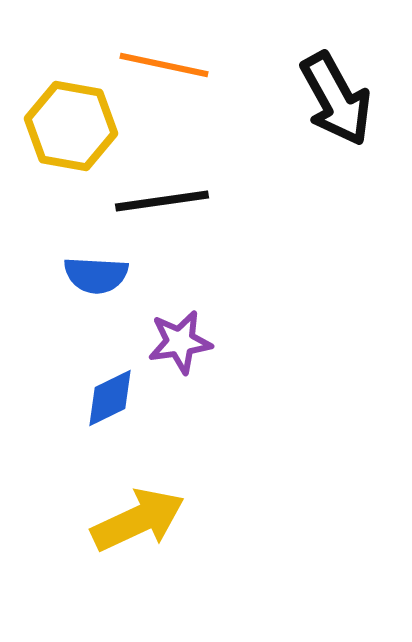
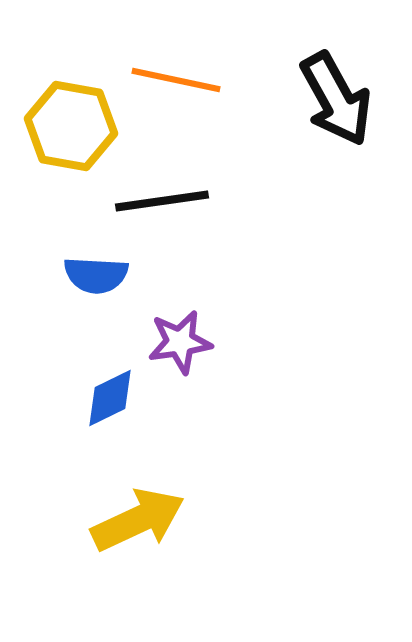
orange line: moved 12 px right, 15 px down
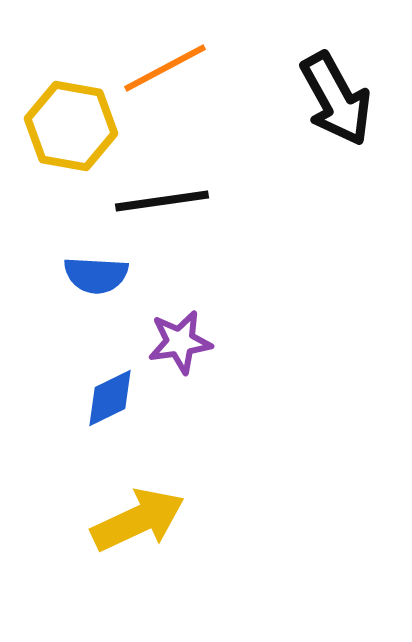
orange line: moved 11 px left, 12 px up; rotated 40 degrees counterclockwise
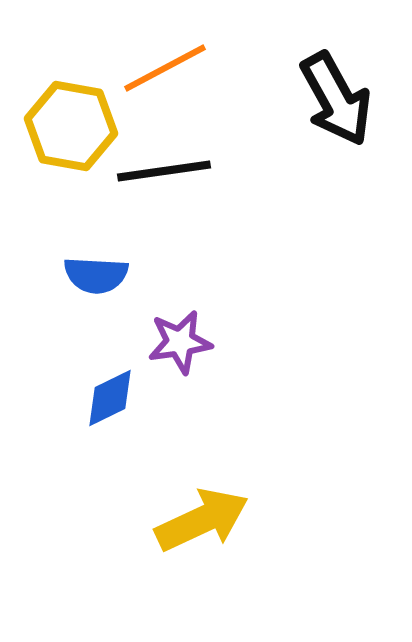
black line: moved 2 px right, 30 px up
yellow arrow: moved 64 px right
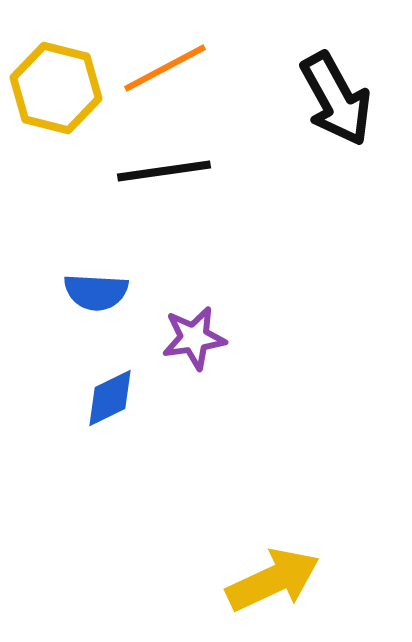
yellow hexagon: moved 15 px left, 38 px up; rotated 4 degrees clockwise
blue semicircle: moved 17 px down
purple star: moved 14 px right, 4 px up
yellow arrow: moved 71 px right, 60 px down
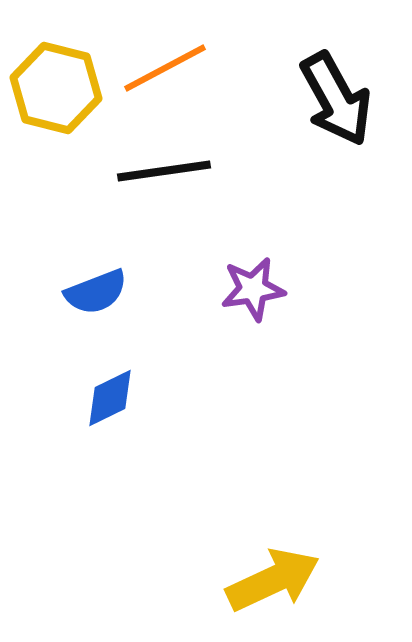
blue semicircle: rotated 24 degrees counterclockwise
purple star: moved 59 px right, 49 px up
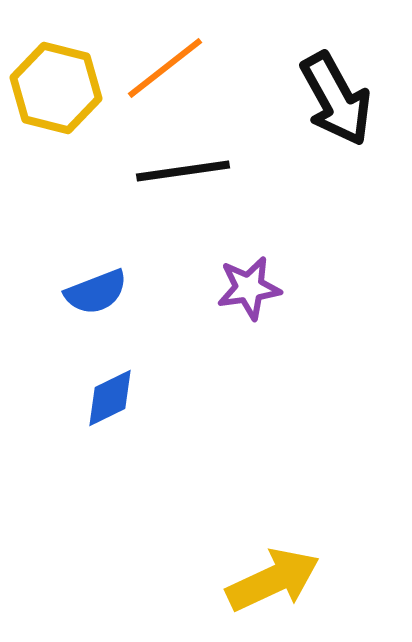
orange line: rotated 10 degrees counterclockwise
black line: moved 19 px right
purple star: moved 4 px left, 1 px up
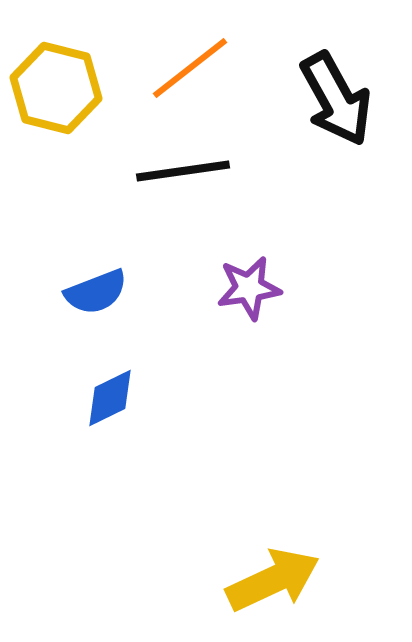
orange line: moved 25 px right
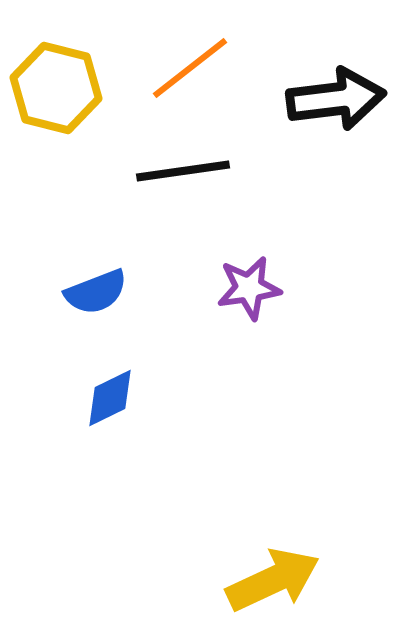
black arrow: rotated 68 degrees counterclockwise
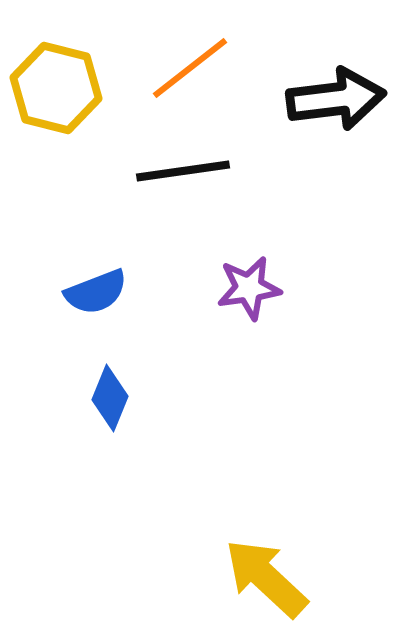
blue diamond: rotated 42 degrees counterclockwise
yellow arrow: moved 7 px left, 2 px up; rotated 112 degrees counterclockwise
